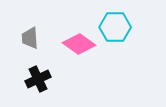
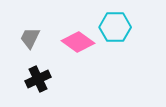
gray trapezoid: rotated 30 degrees clockwise
pink diamond: moved 1 px left, 2 px up
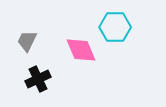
gray trapezoid: moved 3 px left, 3 px down
pink diamond: moved 3 px right, 8 px down; rotated 32 degrees clockwise
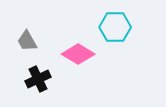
gray trapezoid: rotated 55 degrees counterclockwise
pink diamond: moved 3 px left, 4 px down; rotated 36 degrees counterclockwise
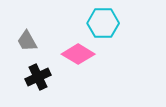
cyan hexagon: moved 12 px left, 4 px up
black cross: moved 2 px up
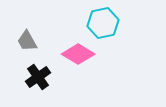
cyan hexagon: rotated 12 degrees counterclockwise
black cross: rotated 10 degrees counterclockwise
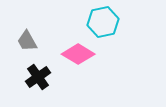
cyan hexagon: moved 1 px up
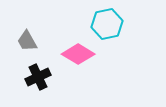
cyan hexagon: moved 4 px right, 2 px down
black cross: rotated 10 degrees clockwise
